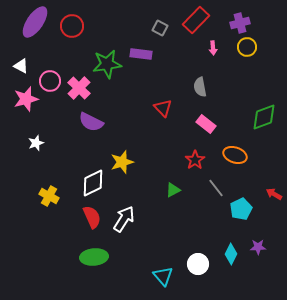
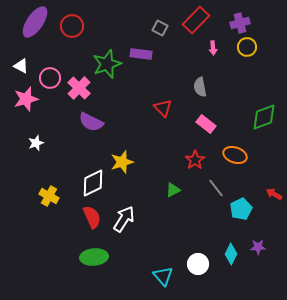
green star: rotated 12 degrees counterclockwise
pink circle: moved 3 px up
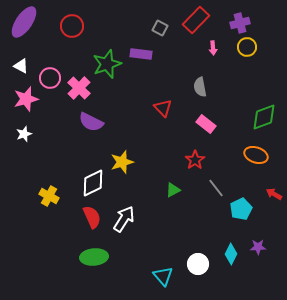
purple ellipse: moved 11 px left
white star: moved 12 px left, 9 px up
orange ellipse: moved 21 px right
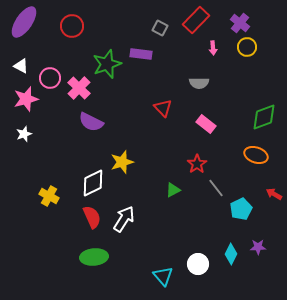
purple cross: rotated 36 degrees counterclockwise
gray semicircle: moved 1 px left, 4 px up; rotated 78 degrees counterclockwise
red star: moved 2 px right, 4 px down
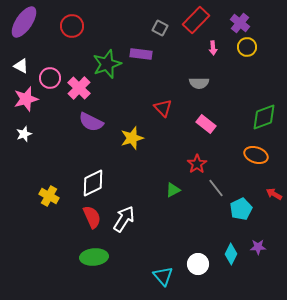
yellow star: moved 10 px right, 24 px up
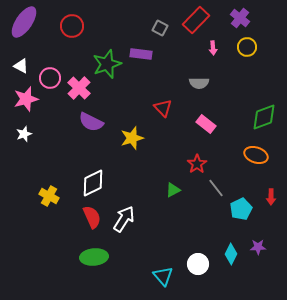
purple cross: moved 5 px up
red arrow: moved 3 px left, 3 px down; rotated 119 degrees counterclockwise
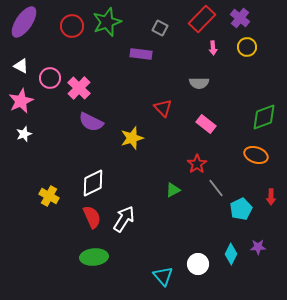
red rectangle: moved 6 px right, 1 px up
green star: moved 42 px up
pink star: moved 5 px left, 2 px down; rotated 10 degrees counterclockwise
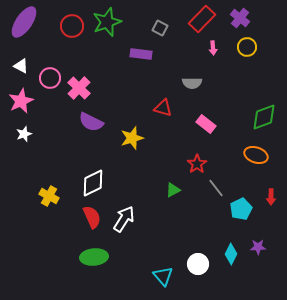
gray semicircle: moved 7 px left
red triangle: rotated 30 degrees counterclockwise
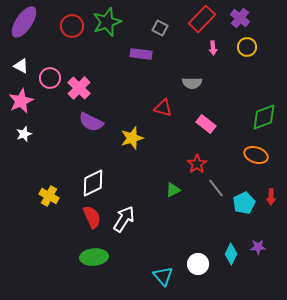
cyan pentagon: moved 3 px right, 6 px up
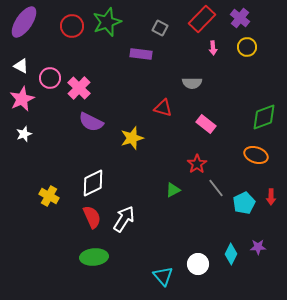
pink star: moved 1 px right, 2 px up
